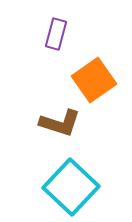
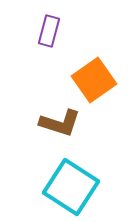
purple rectangle: moved 7 px left, 3 px up
cyan square: rotated 10 degrees counterclockwise
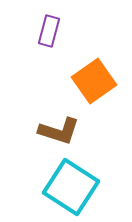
orange square: moved 1 px down
brown L-shape: moved 1 px left, 8 px down
